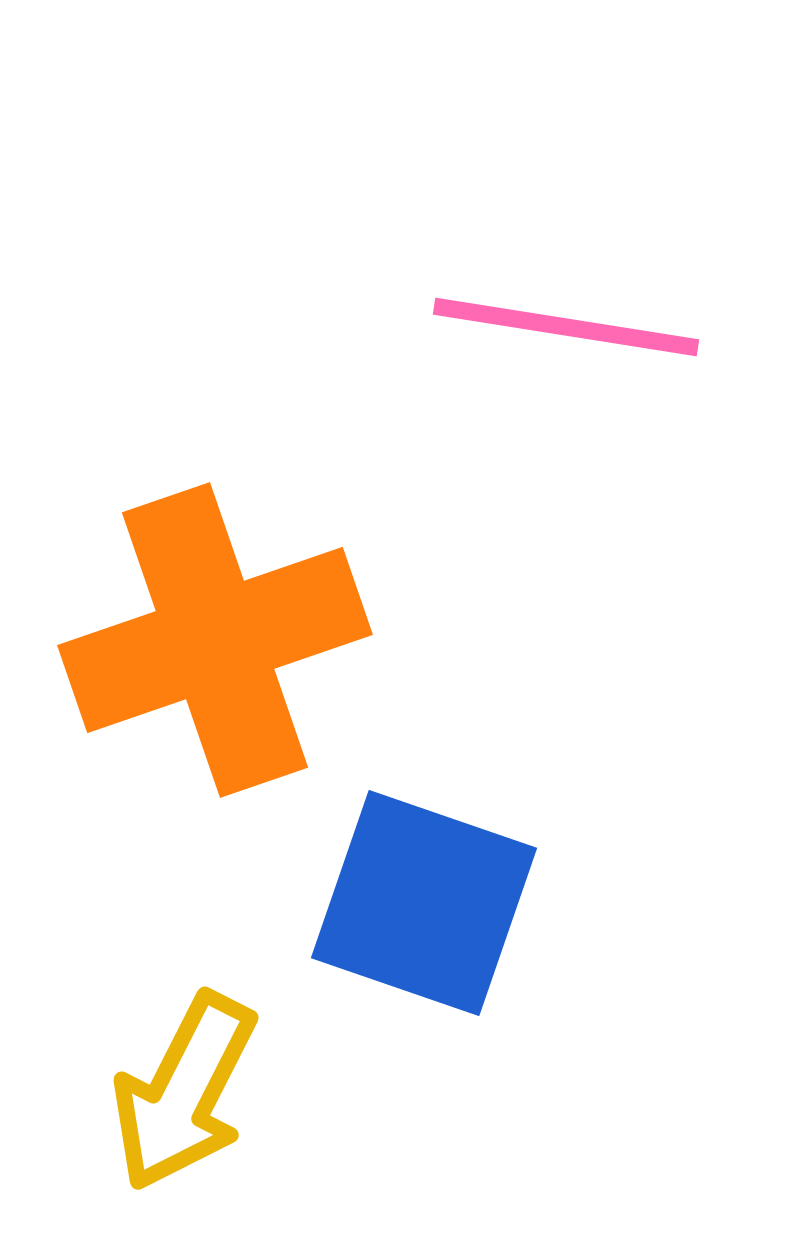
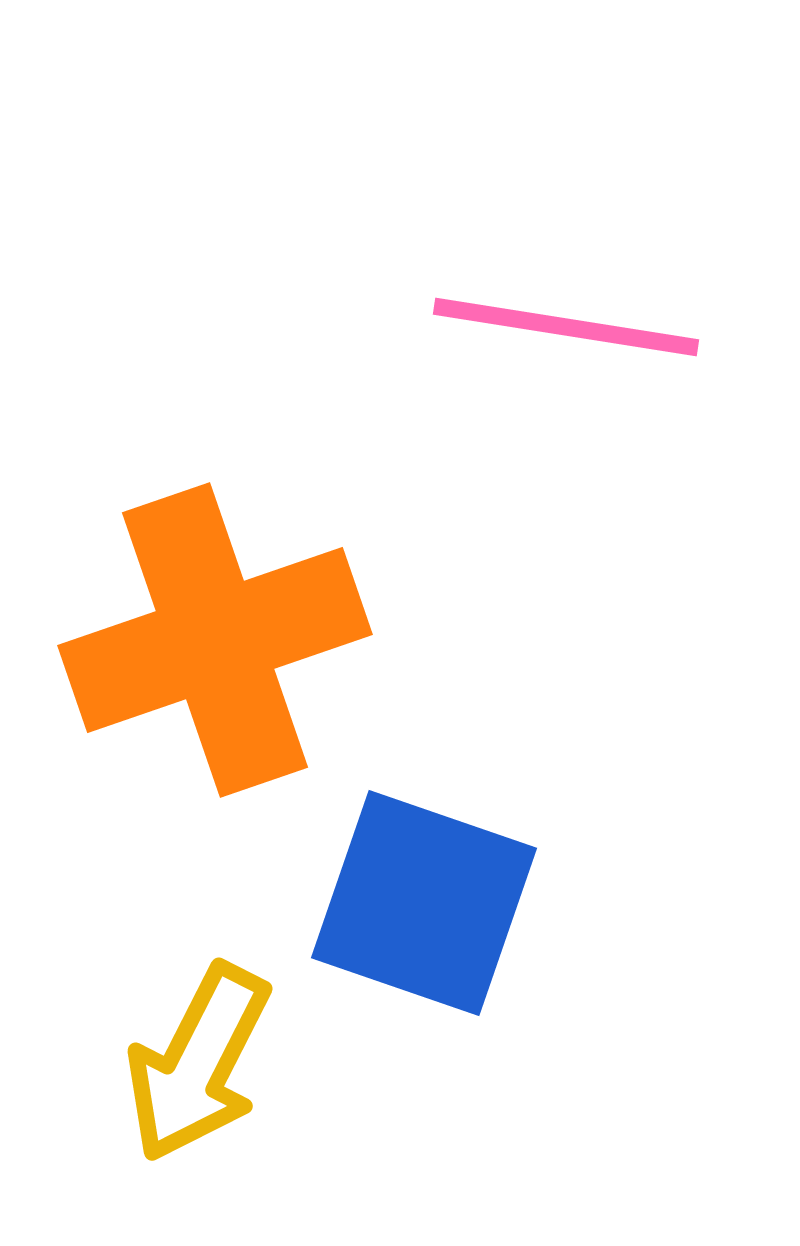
yellow arrow: moved 14 px right, 29 px up
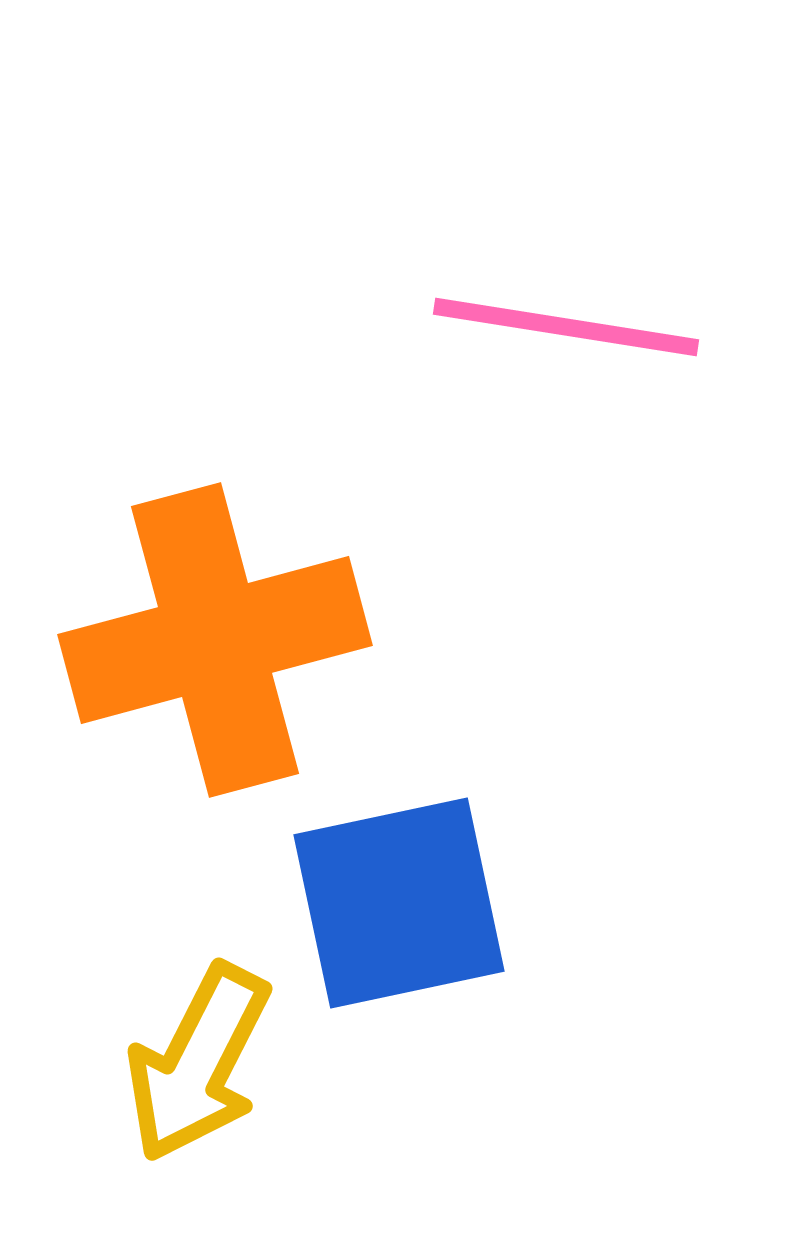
orange cross: rotated 4 degrees clockwise
blue square: moved 25 px left; rotated 31 degrees counterclockwise
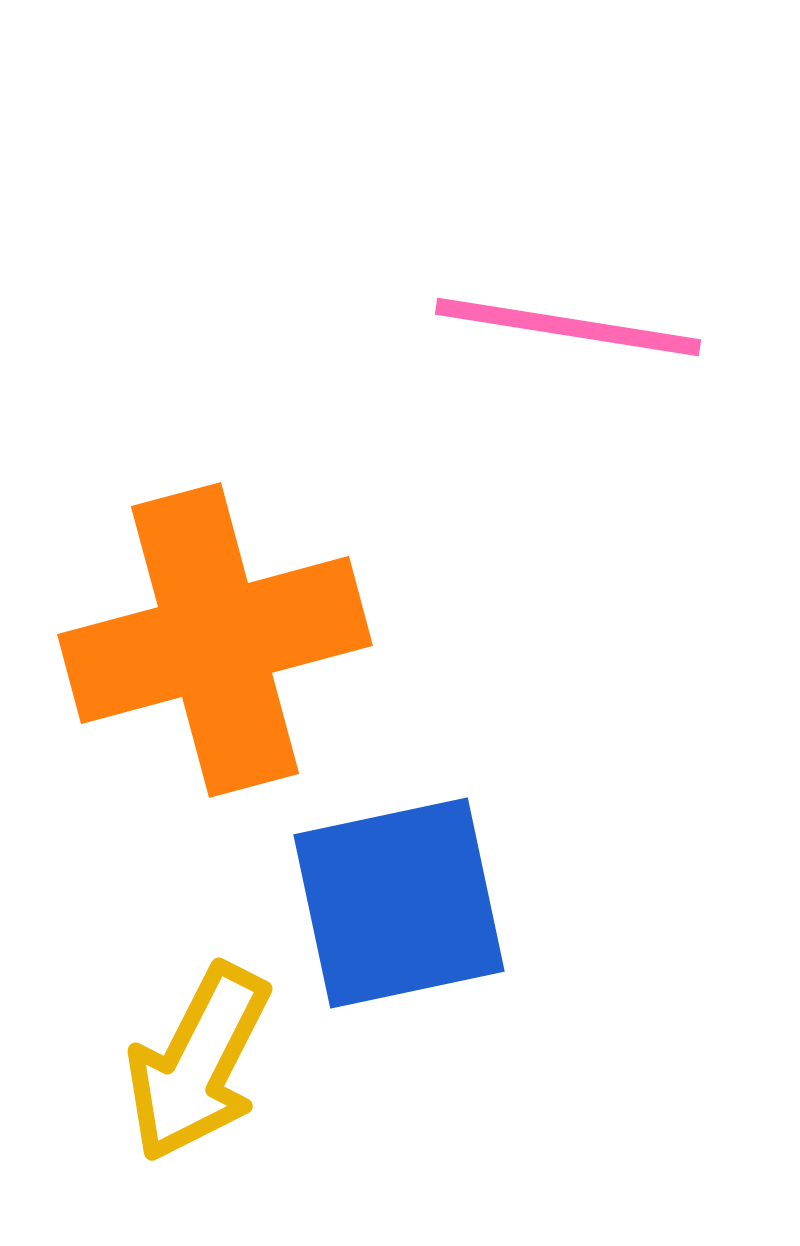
pink line: moved 2 px right
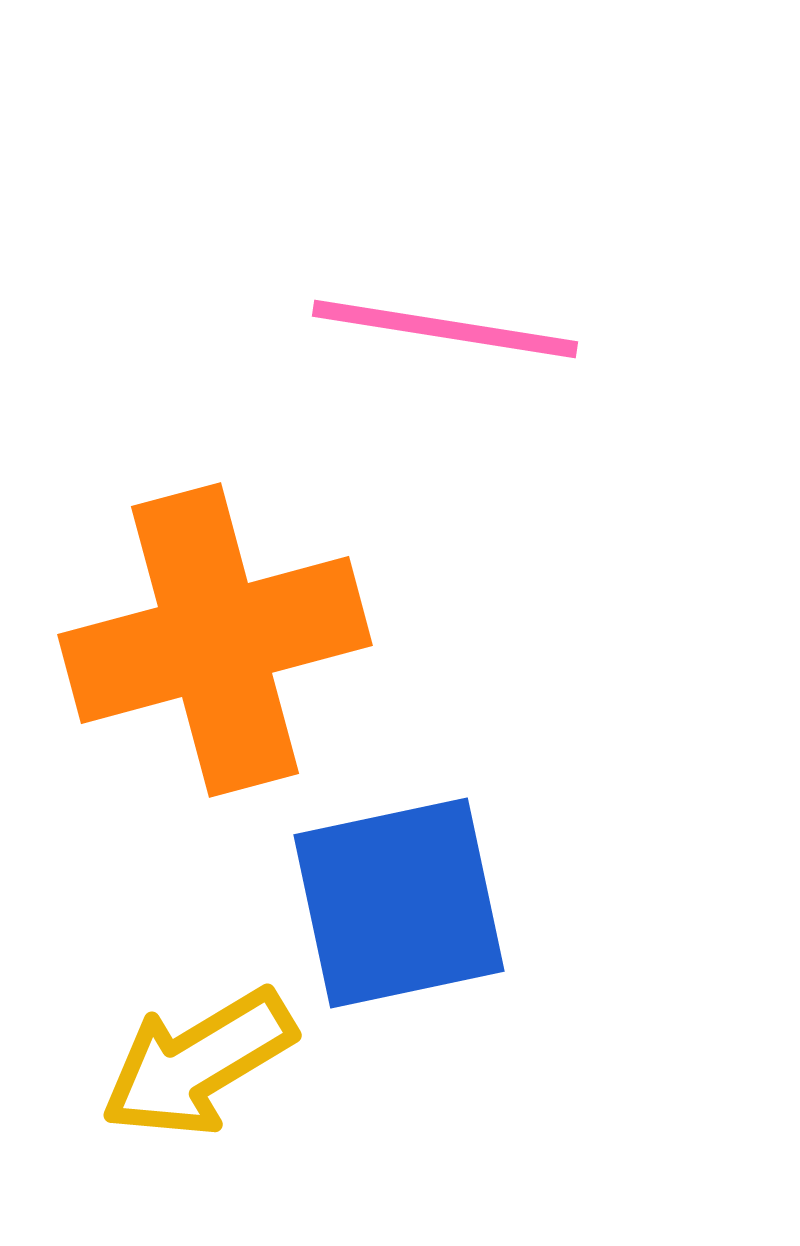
pink line: moved 123 px left, 2 px down
yellow arrow: rotated 32 degrees clockwise
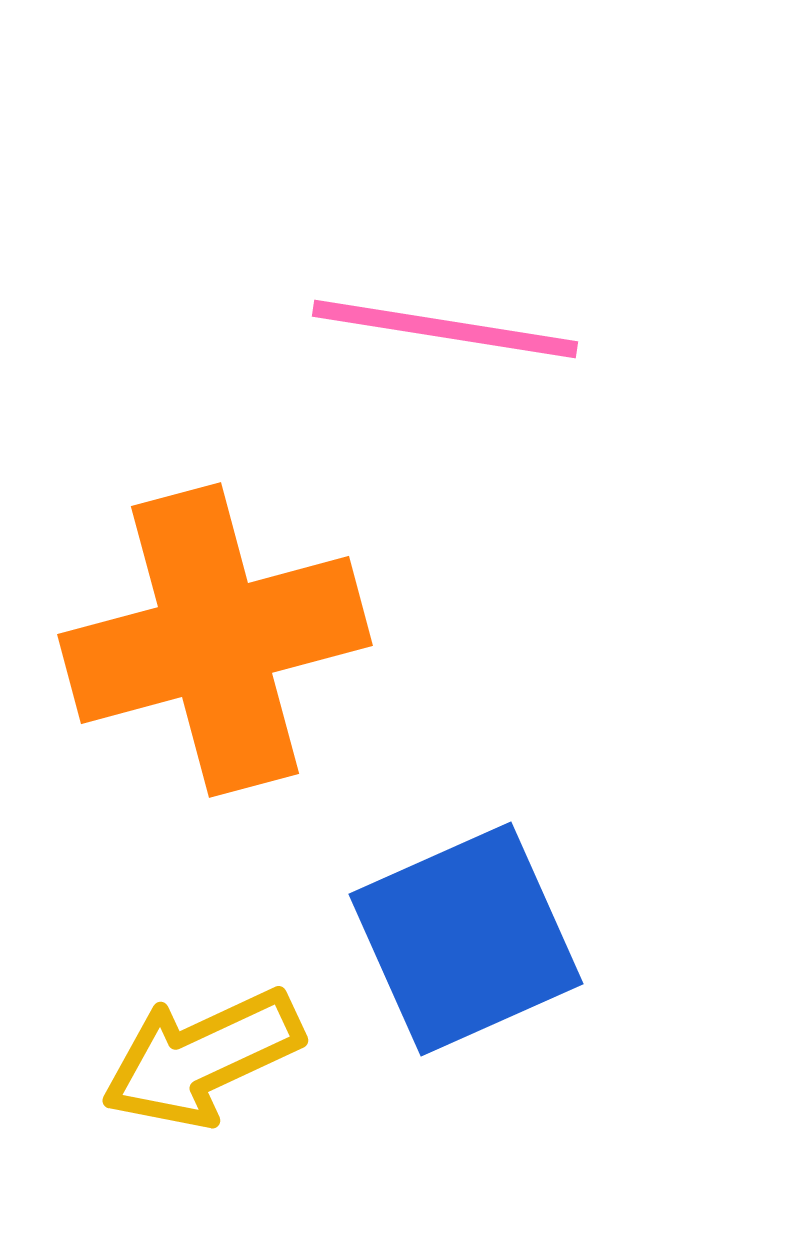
blue square: moved 67 px right, 36 px down; rotated 12 degrees counterclockwise
yellow arrow: moved 4 px right, 5 px up; rotated 6 degrees clockwise
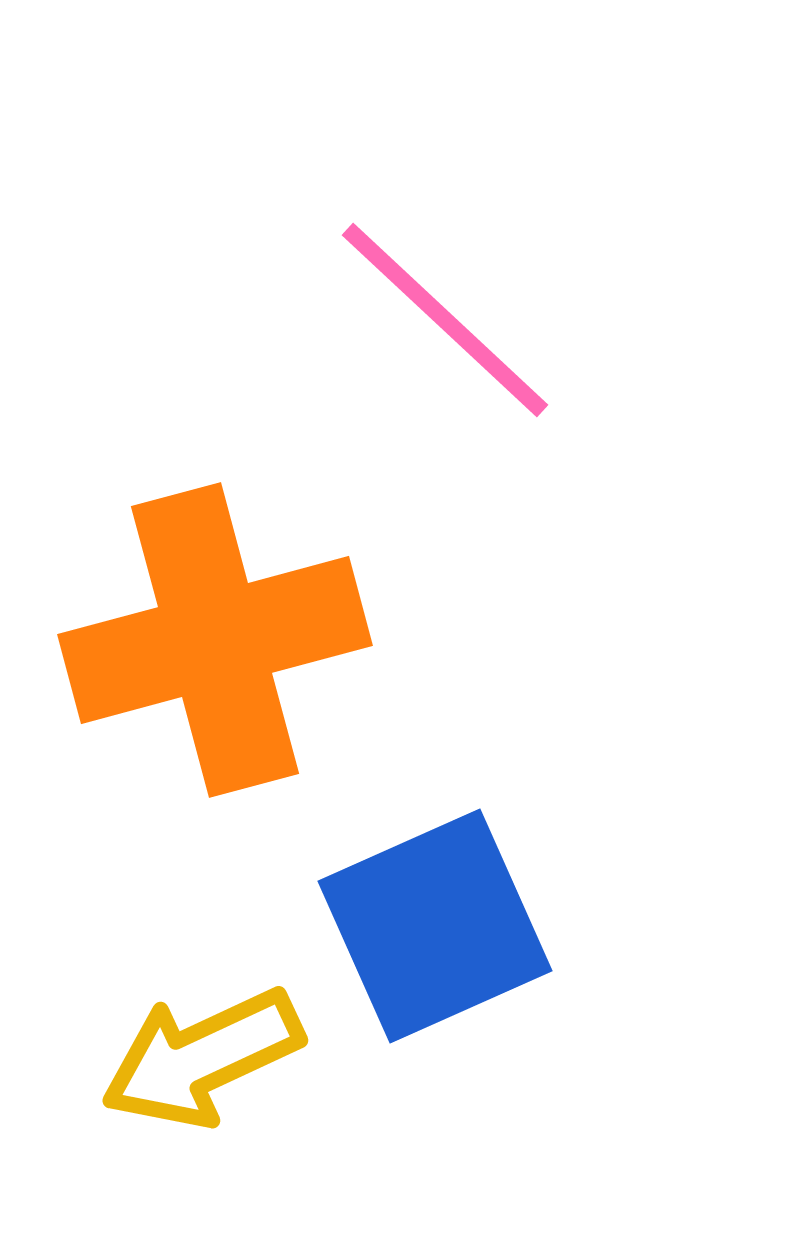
pink line: moved 9 px up; rotated 34 degrees clockwise
blue square: moved 31 px left, 13 px up
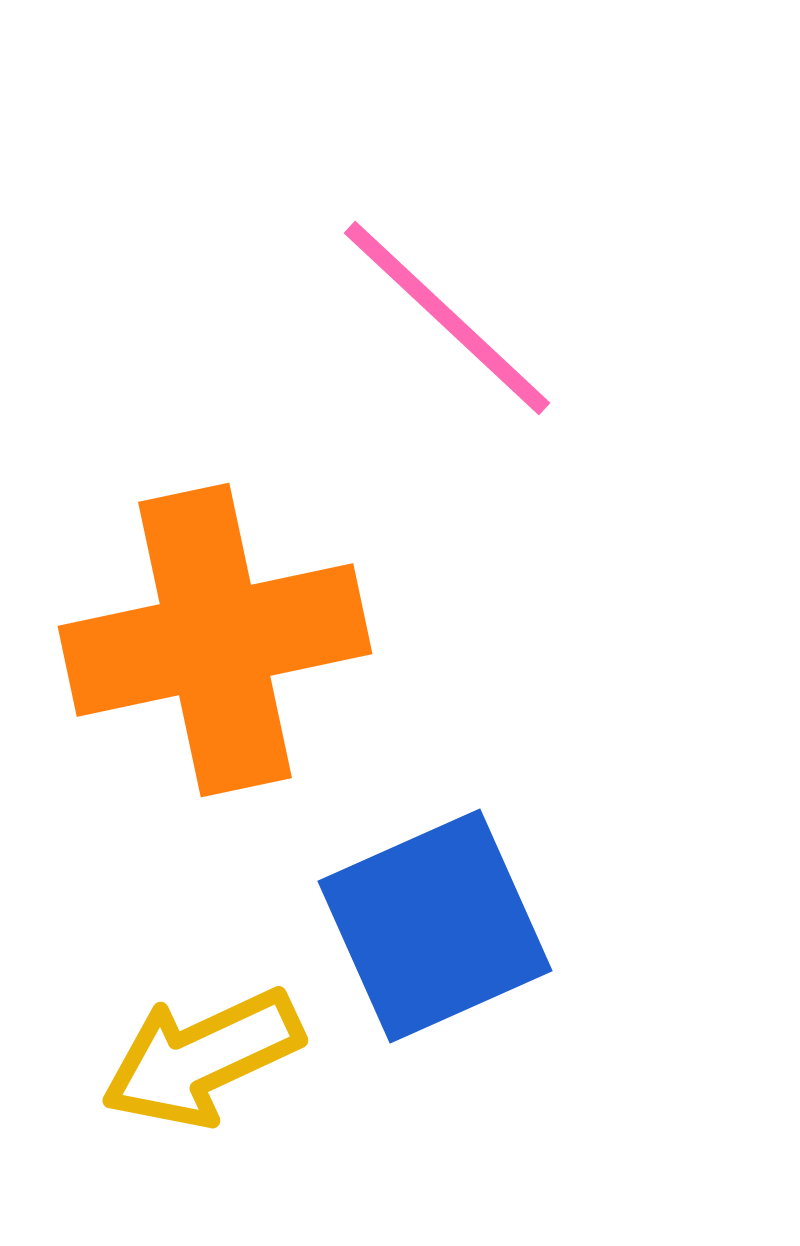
pink line: moved 2 px right, 2 px up
orange cross: rotated 3 degrees clockwise
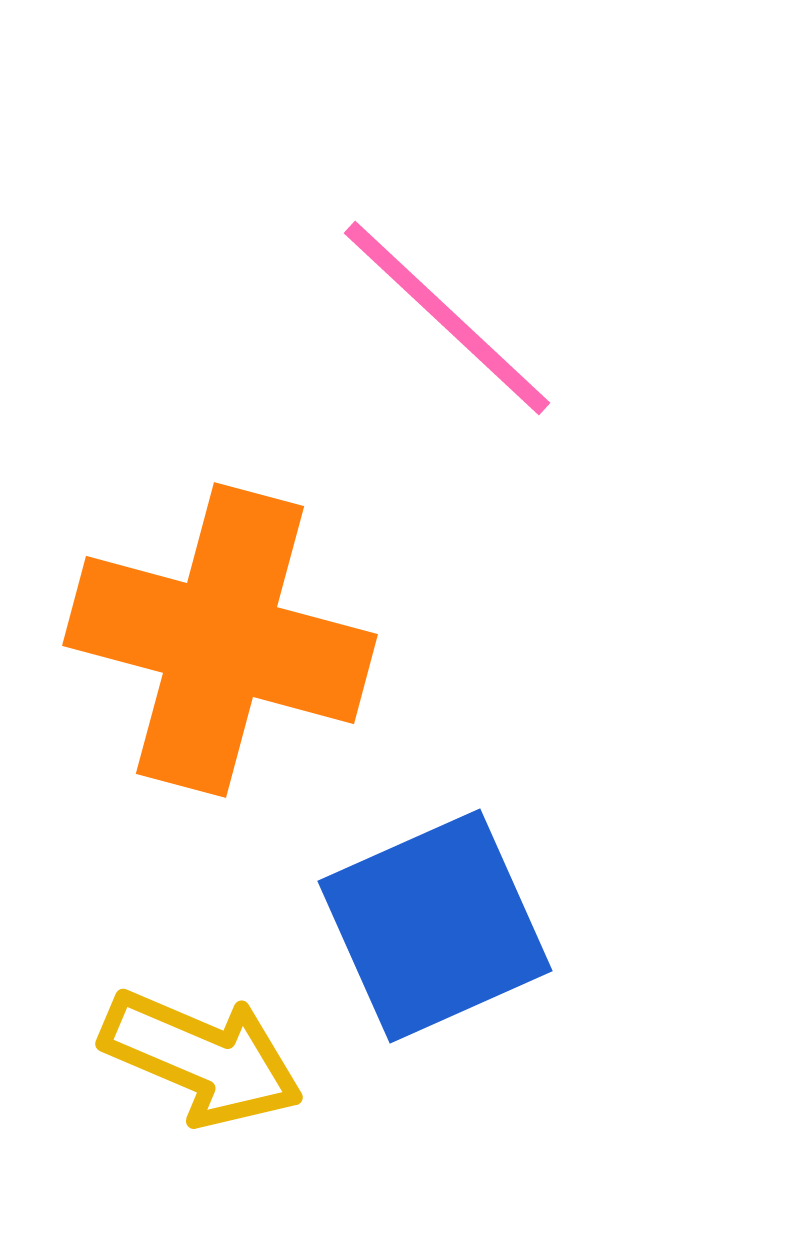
orange cross: moved 5 px right; rotated 27 degrees clockwise
yellow arrow: rotated 132 degrees counterclockwise
